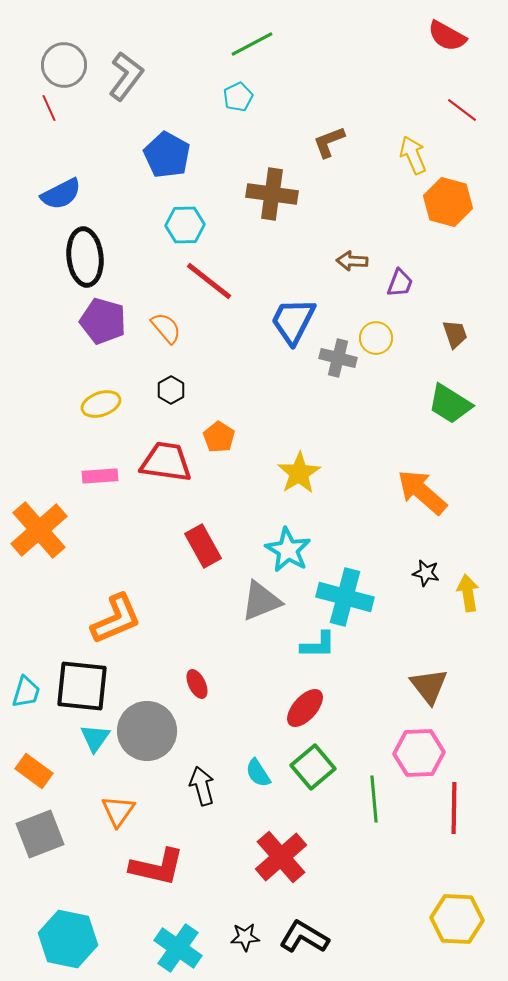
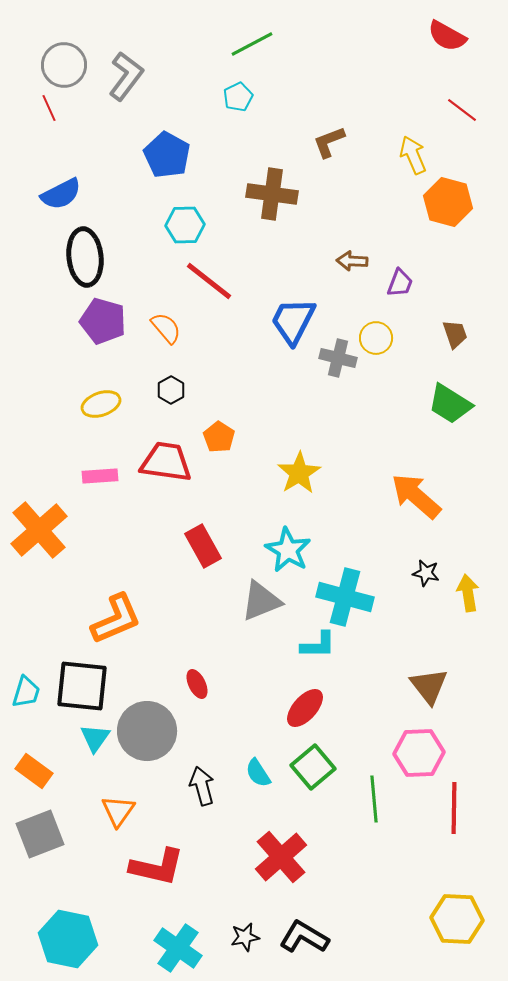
orange arrow at (422, 492): moved 6 px left, 4 px down
black star at (245, 937): rotated 8 degrees counterclockwise
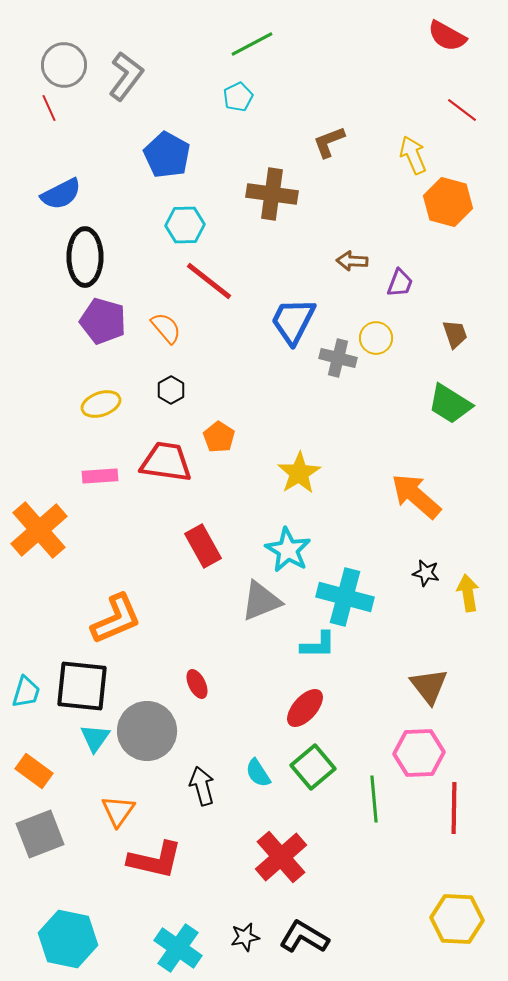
black ellipse at (85, 257): rotated 6 degrees clockwise
red L-shape at (157, 867): moved 2 px left, 7 px up
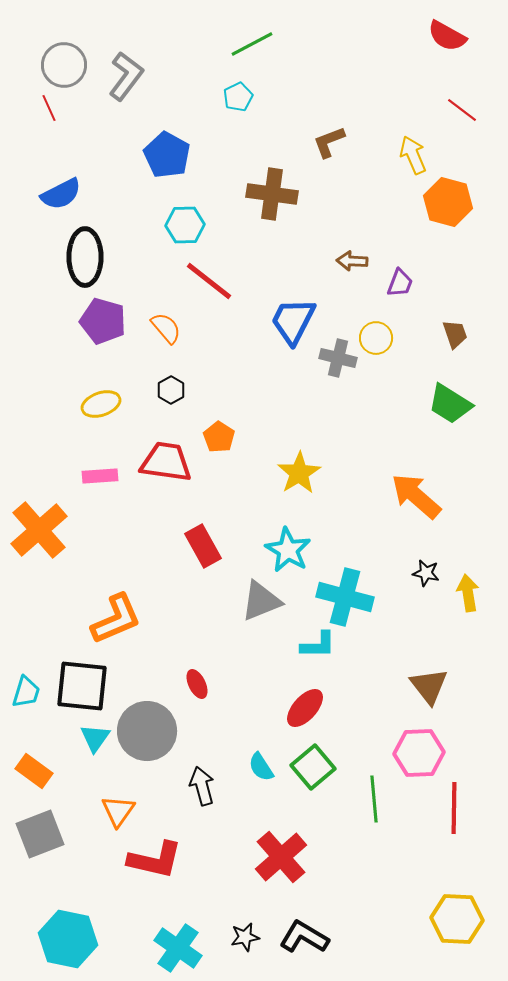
cyan semicircle at (258, 773): moved 3 px right, 6 px up
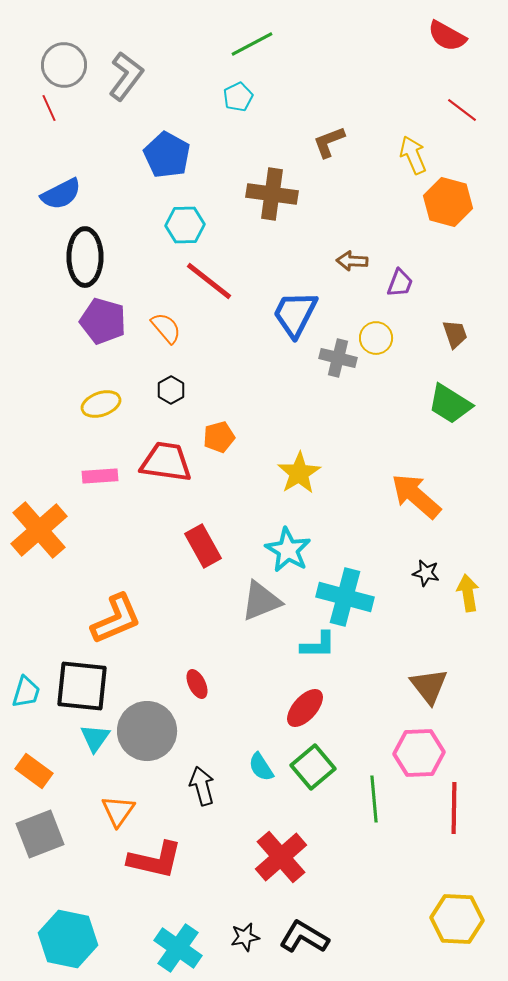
blue trapezoid at (293, 321): moved 2 px right, 7 px up
orange pentagon at (219, 437): rotated 24 degrees clockwise
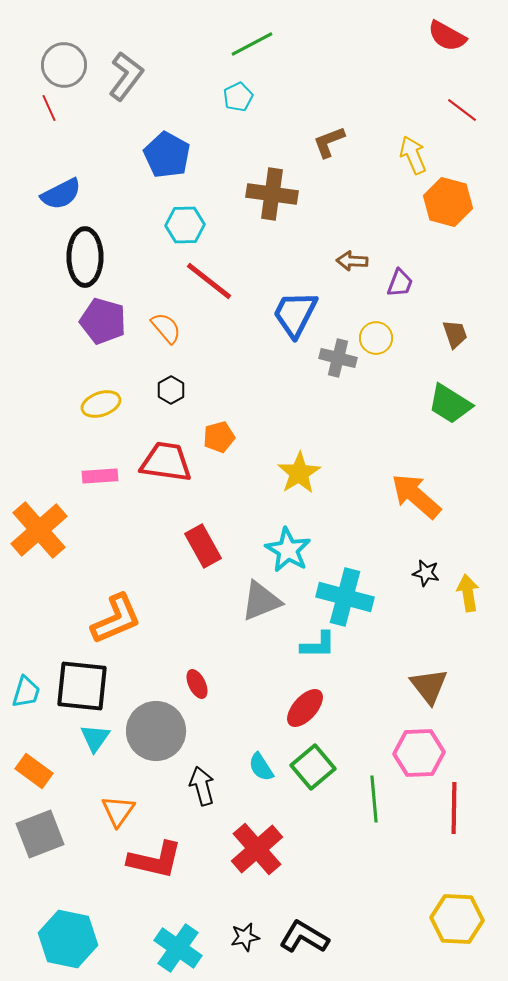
gray circle at (147, 731): moved 9 px right
red cross at (281, 857): moved 24 px left, 8 px up
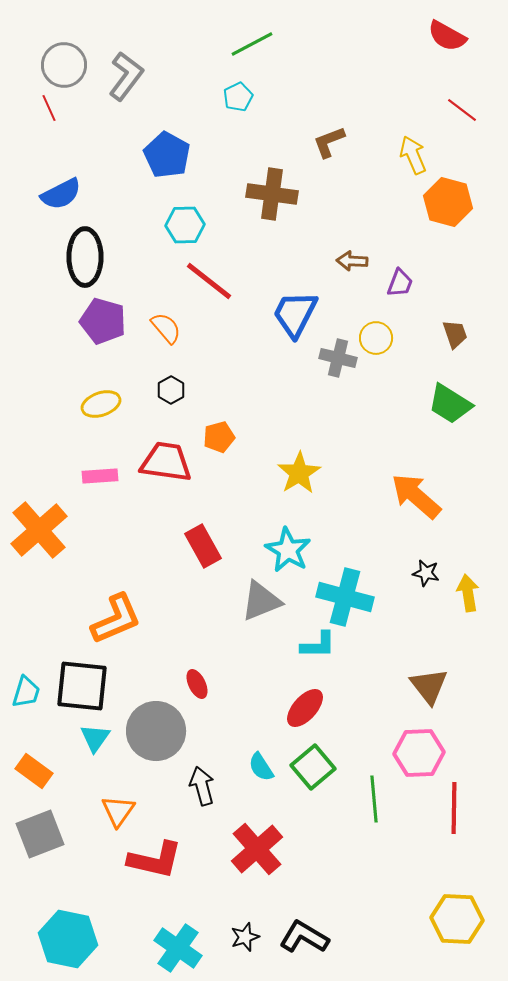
black star at (245, 937): rotated 8 degrees counterclockwise
